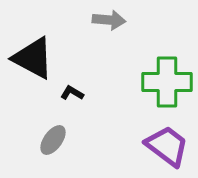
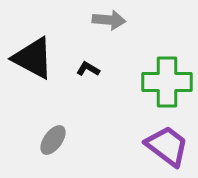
black L-shape: moved 16 px right, 24 px up
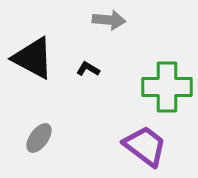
green cross: moved 5 px down
gray ellipse: moved 14 px left, 2 px up
purple trapezoid: moved 22 px left
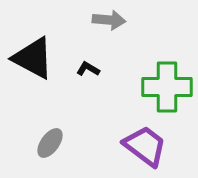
gray ellipse: moved 11 px right, 5 px down
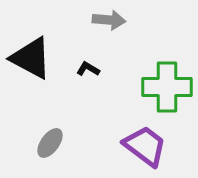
black triangle: moved 2 px left
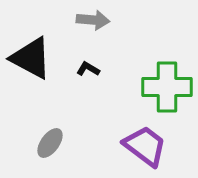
gray arrow: moved 16 px left
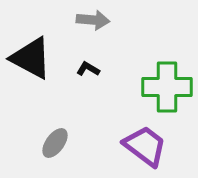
gray ellipse: moved 5 px right
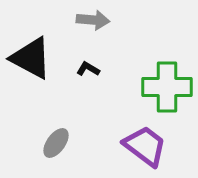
gray ellipse: moved 1 px right
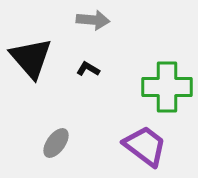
black triangle: rotated 21 degrees clockwise
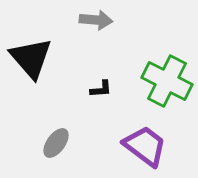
gray arrow: moved 3 px right
black L-shape: moved 13 px right, 20 px down; rotated 145 degrees clockwise
green cross: moved 6 px up; rotated 27 degrees clockwise
